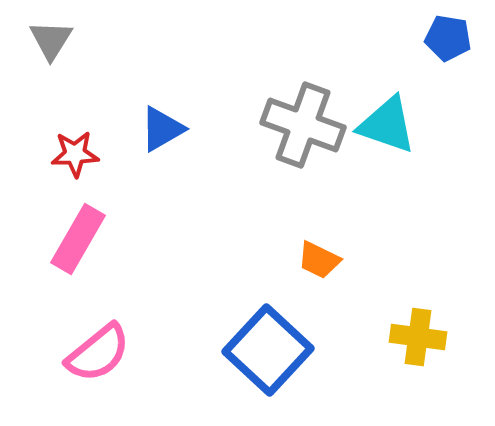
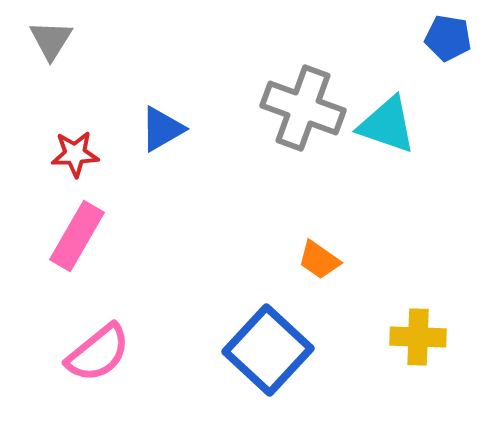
gray cross: moved 17 px up
pink rectangle: moved 1 px left, 3 px up
orange trapezoid: rotated 9 degrees clockwise
yellow cross: rotated 6 degrees counterclockwise
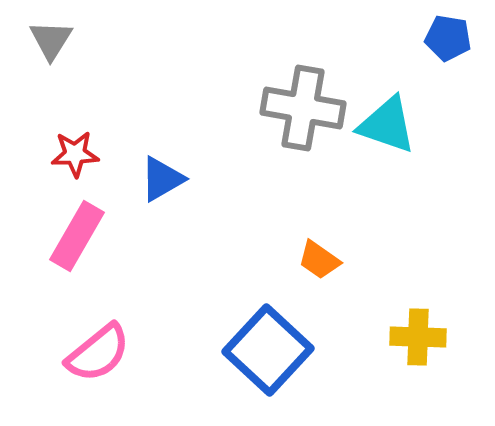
gray cross: rotated 10 degrees counterclockwise
blue triangle: moved 50 px down
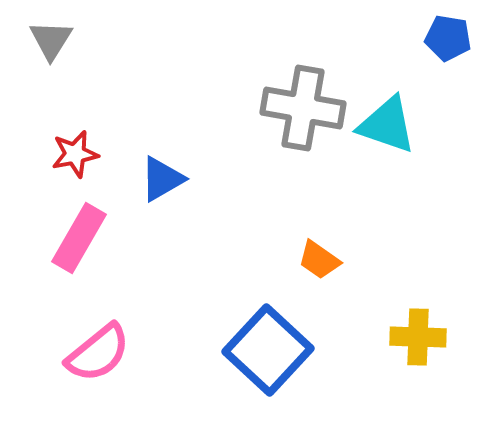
red star: rotated 9 degrees counterclockwise
pink rectangle: moved 2 px right, 2 px down
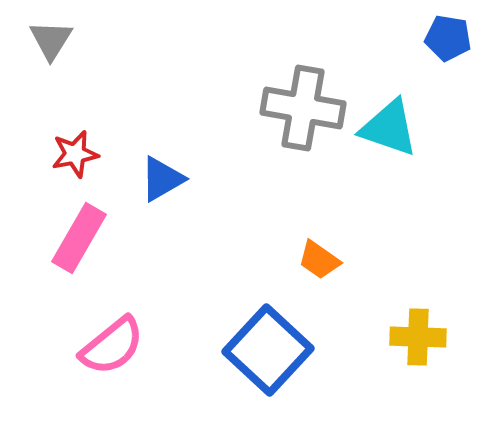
cyan triangle: moved 2 px right, 3 px down
pink semicircle: moved 14 px right, 7 px up
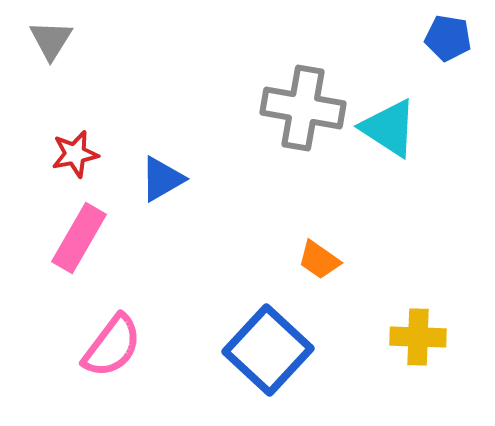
cyan triangle: rotated 14 degrees clockwise
pink semicircle: rotated 14 degrees counterclockwise
